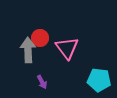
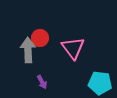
pink triangle: moved 6 px right
cyan pentagon: moved 1 px right, 3 px down
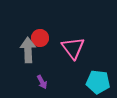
cyan pentagon: moved 2 px left, 1 px up
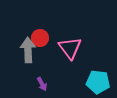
pink triangle: moved 3 px left
purple arrow: moved 2 px down
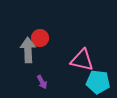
pink triangle: moved 12 px right, 12 px down; rotated 40 degrees counterclockwise
purple arrow: moved 2 px up
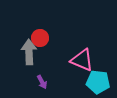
gray arrow: moved 1 px right, 2 px down
pink triangle: rotated 10 degrees clockwise
